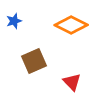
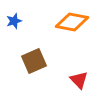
orange diamond: moved 1 px right, 3 px up; rotated 16 degrees counterclockwise
red triangle: moved 7 px right, 2 px up
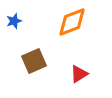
orange diamond: rotated 32 degrees counterclockwise
red triangle: moved 6 px up; rotated 42 degrees clockwise
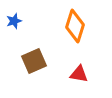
orange diamond: moved 3 px right, 4 px down; rotated 52 degrees counterclockwise
red triangle: rotated 42 degrees clockwise
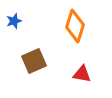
red triangle: moved 3 px right
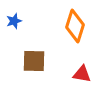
brown square: rotated 25 degrees clockwise
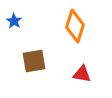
blue star: rotated 21 degrees counterclockwise
brown square: rotated 10 degrees counterclockwise
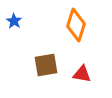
orange diamond: moved 1 px right, 1 px up
brown square: moved 12 px right, 4 px down
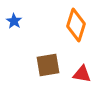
brown square: moved 2 px right
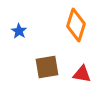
blue star: moved 5 px right, 10 px down
brown square: moved 1 px left, 2 px down
